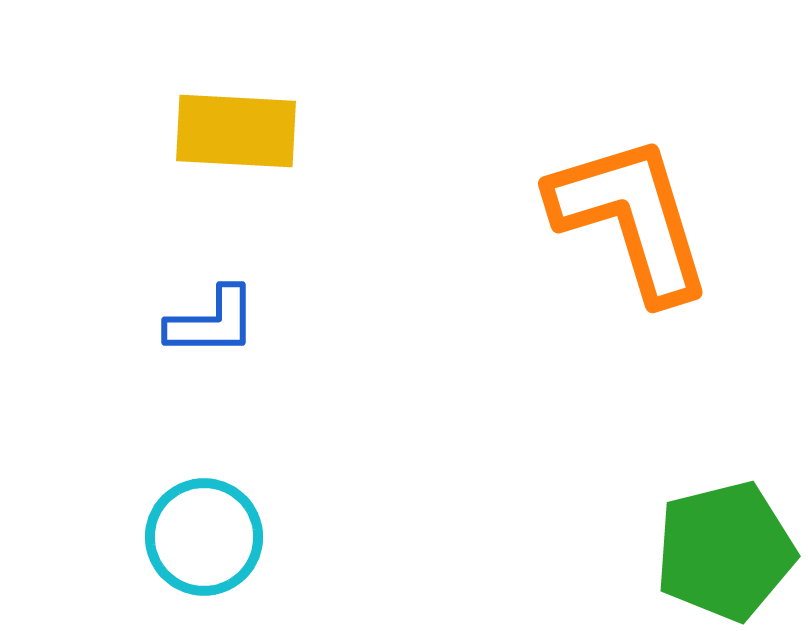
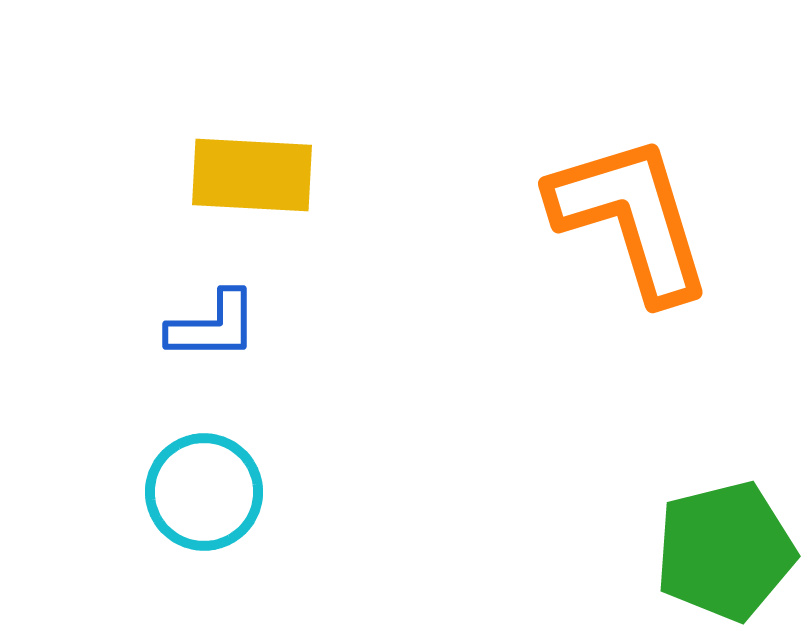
yellow rectangle: moved 16 px right, 44 px down
blue L-shape: moved 1 px right, 4 px down
cyan circle: moved 45 px up
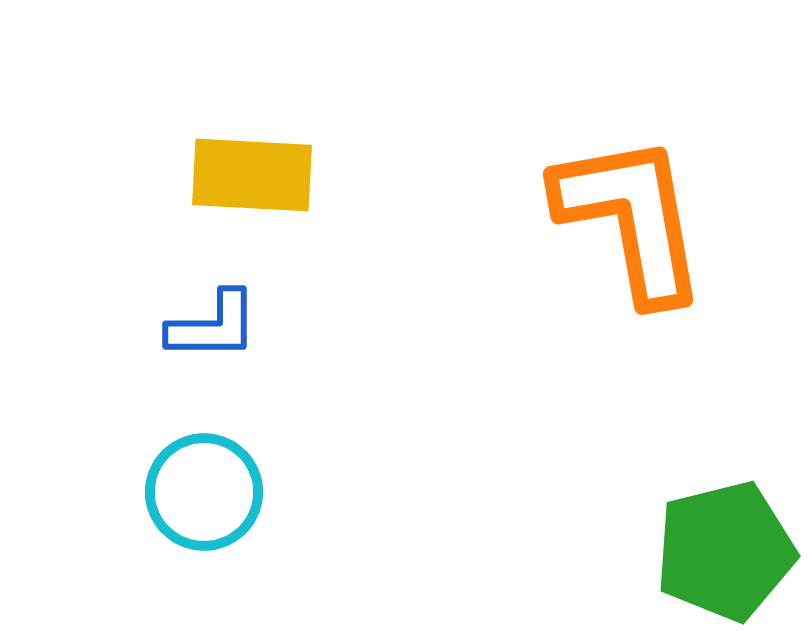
orange L-shape: rotated 7 degrees clockwise
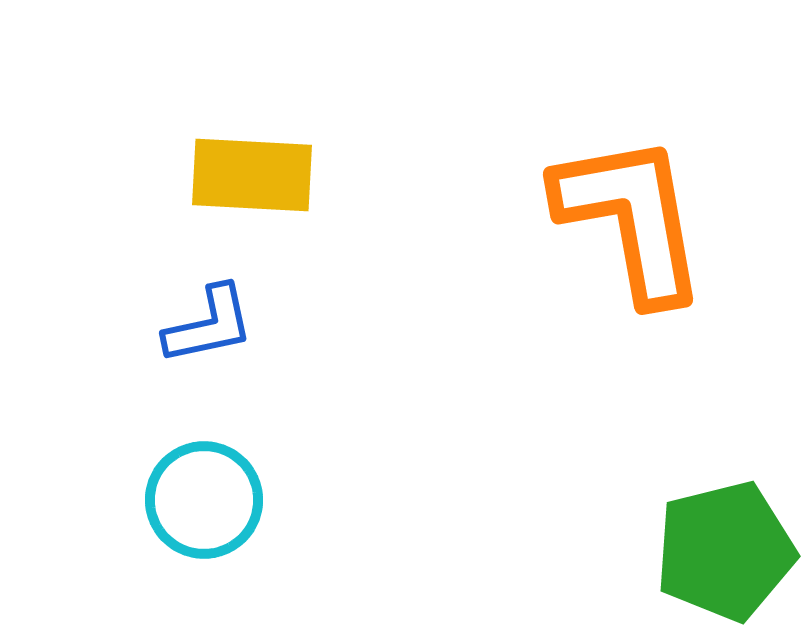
blue L-shape: moved 4 px left, 1 px up; rotated 12 degrees counterclockwise
cyan circle: moved 8 px down
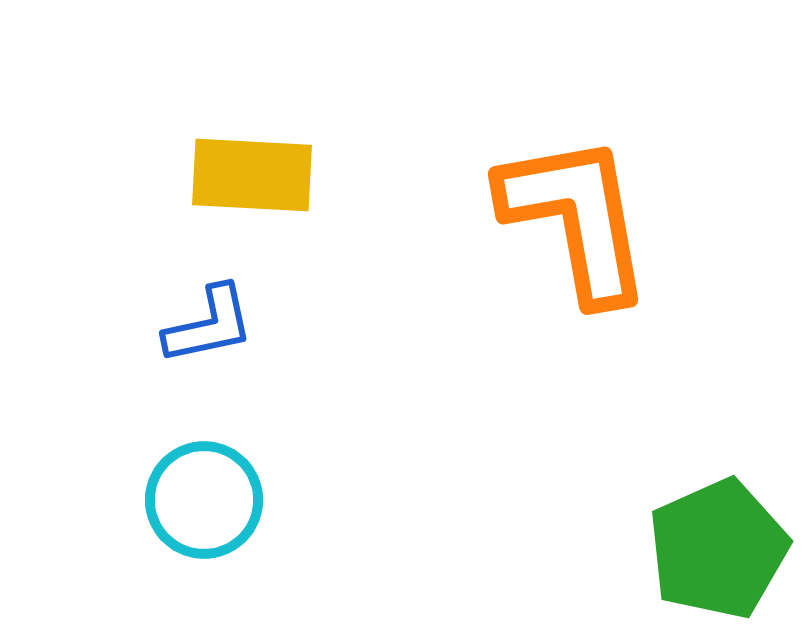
orange L-shape: moved 55 px left
green pentagon: moved 7 px left, 2 px up; rotated 10 degrees counterclockwise
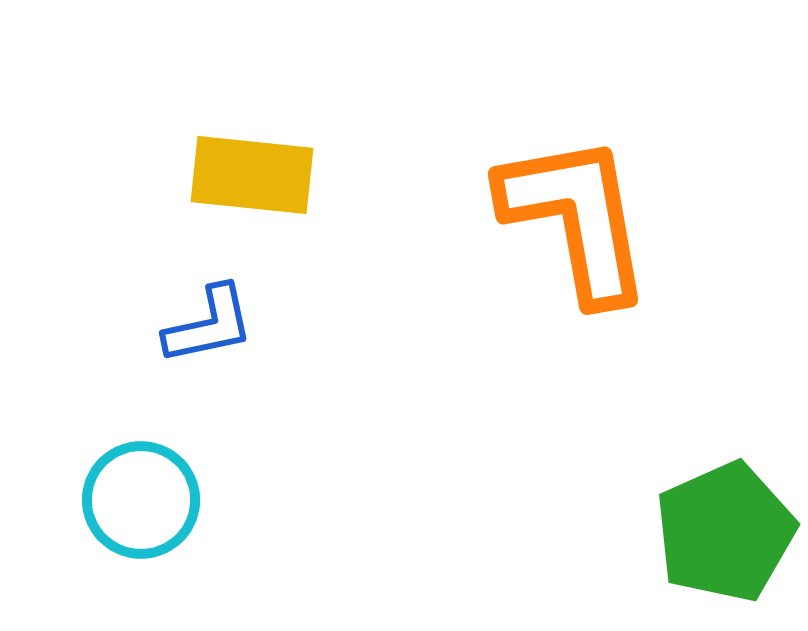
yellow rectangle: rotated 3 degrees clockwise
cyan circle: moved 63 px left
green pentagon: moved 7 px right, 17 px up
